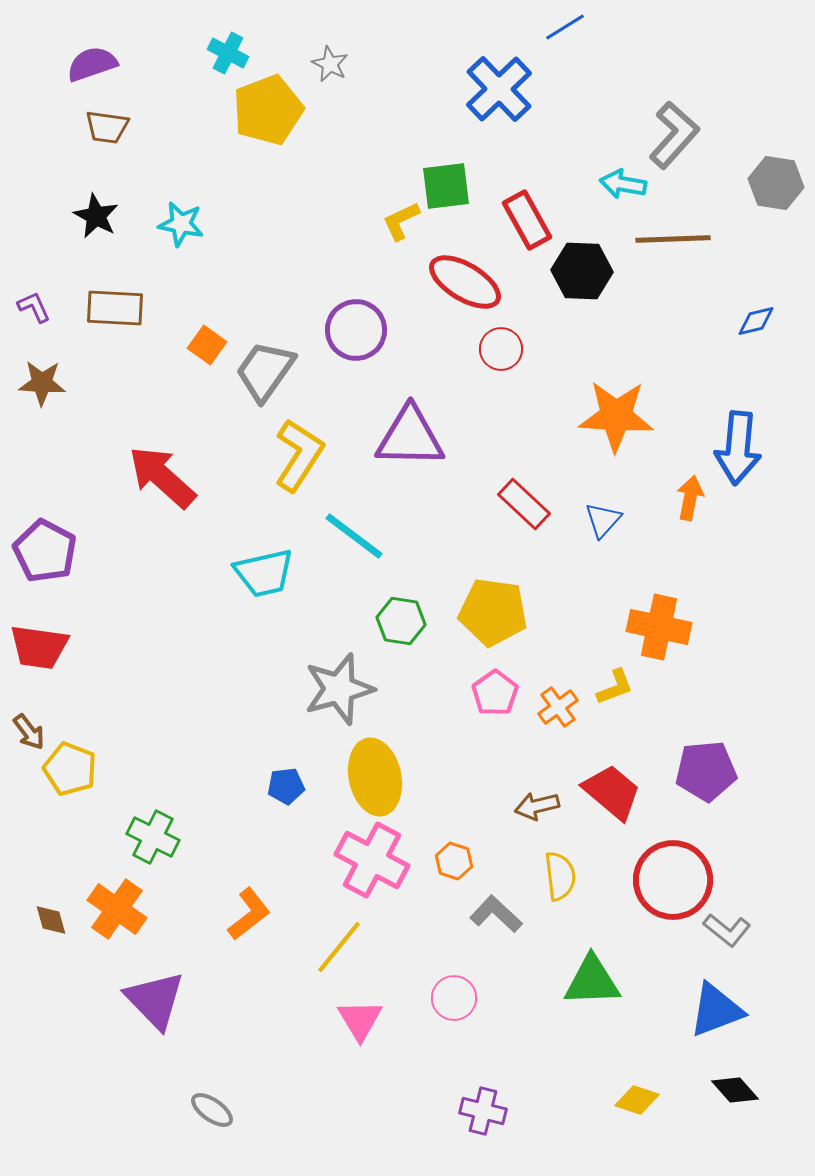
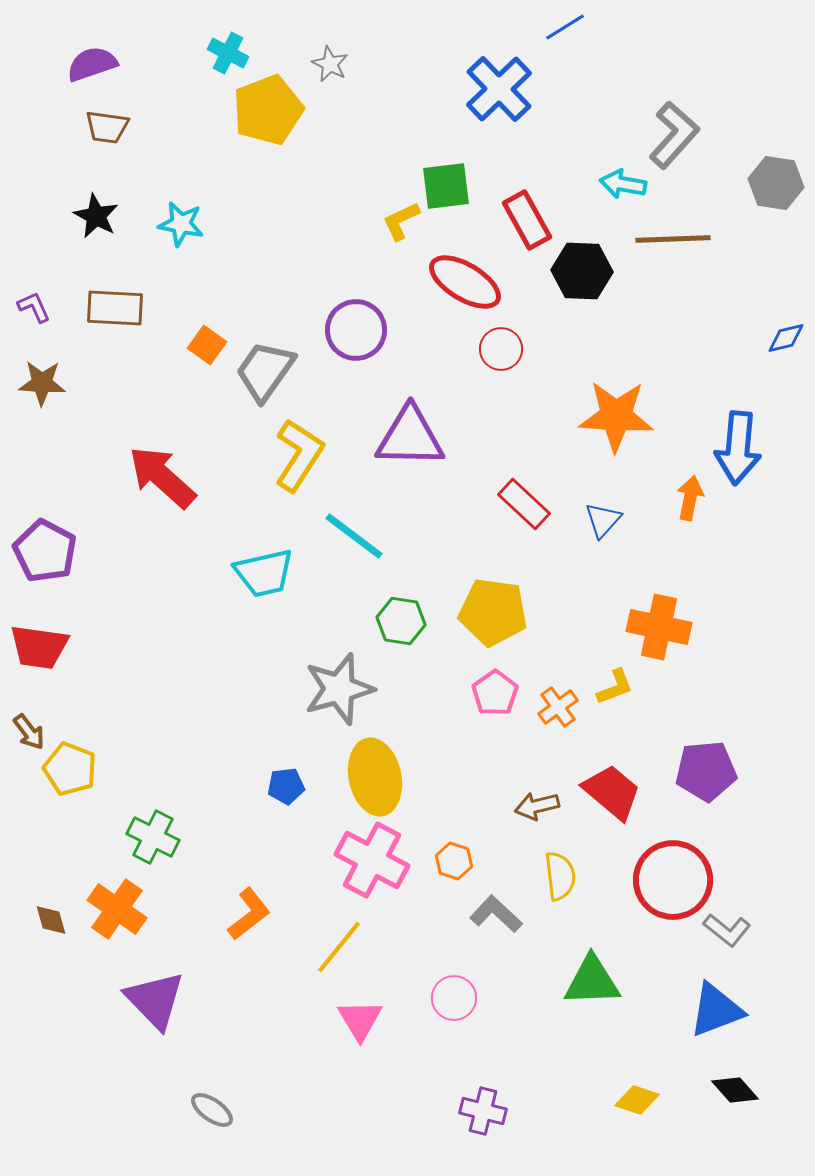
blue diamond at (756, 321): moved 30 px right, 17 px down
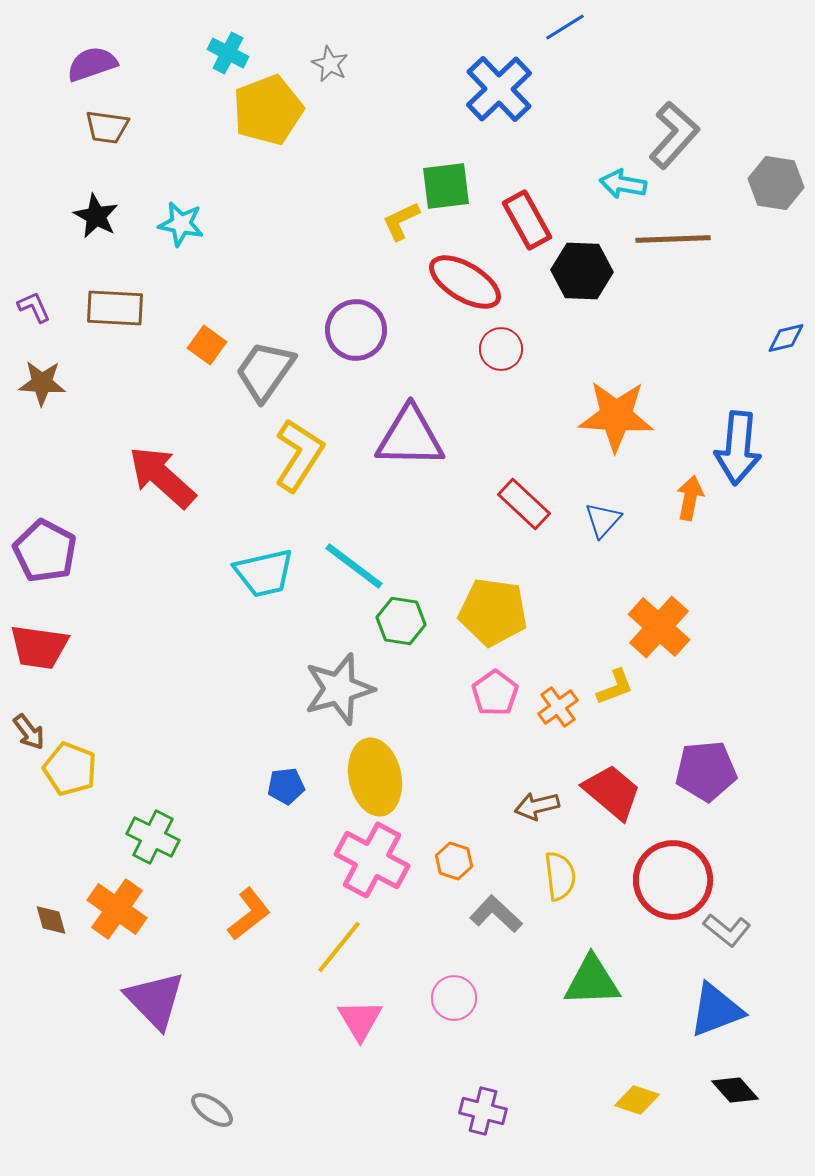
cyan line at (354, 536): moved 30 px down
orange cross at (659, 627): rotated 30 degrees clockwise
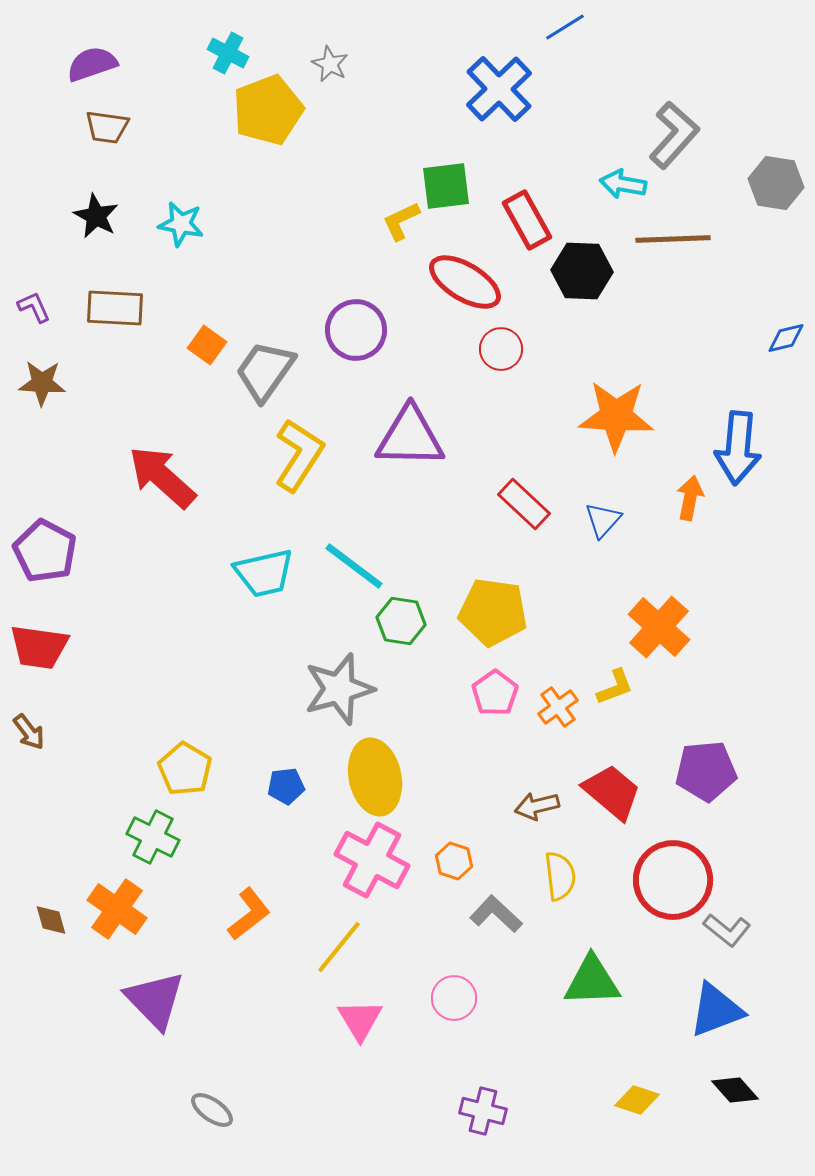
yellow pentagon at (70, 769): moved 115 px right; rotated 10 degrees clockwise
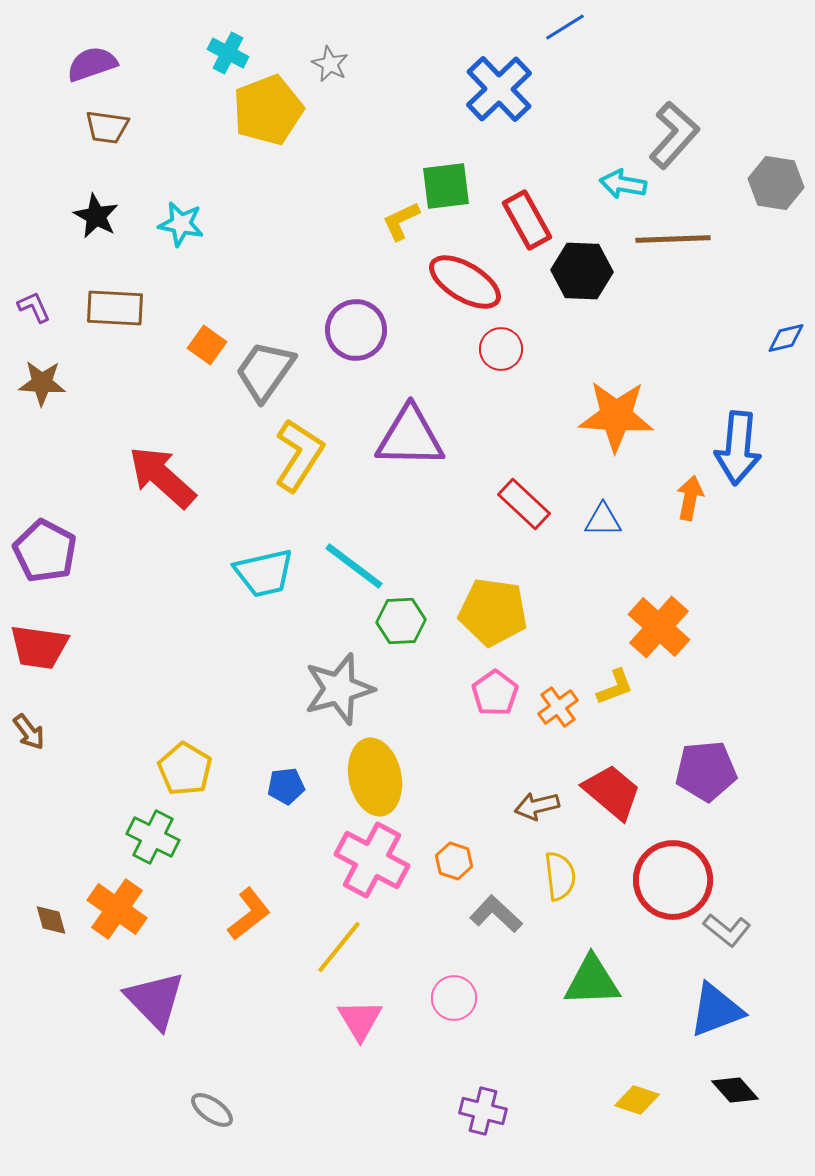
blue triangle at (603, 520): rotated 48 degrees clockwise
green hexagon at (401, 621): rotated 12 degrees counterclockwise
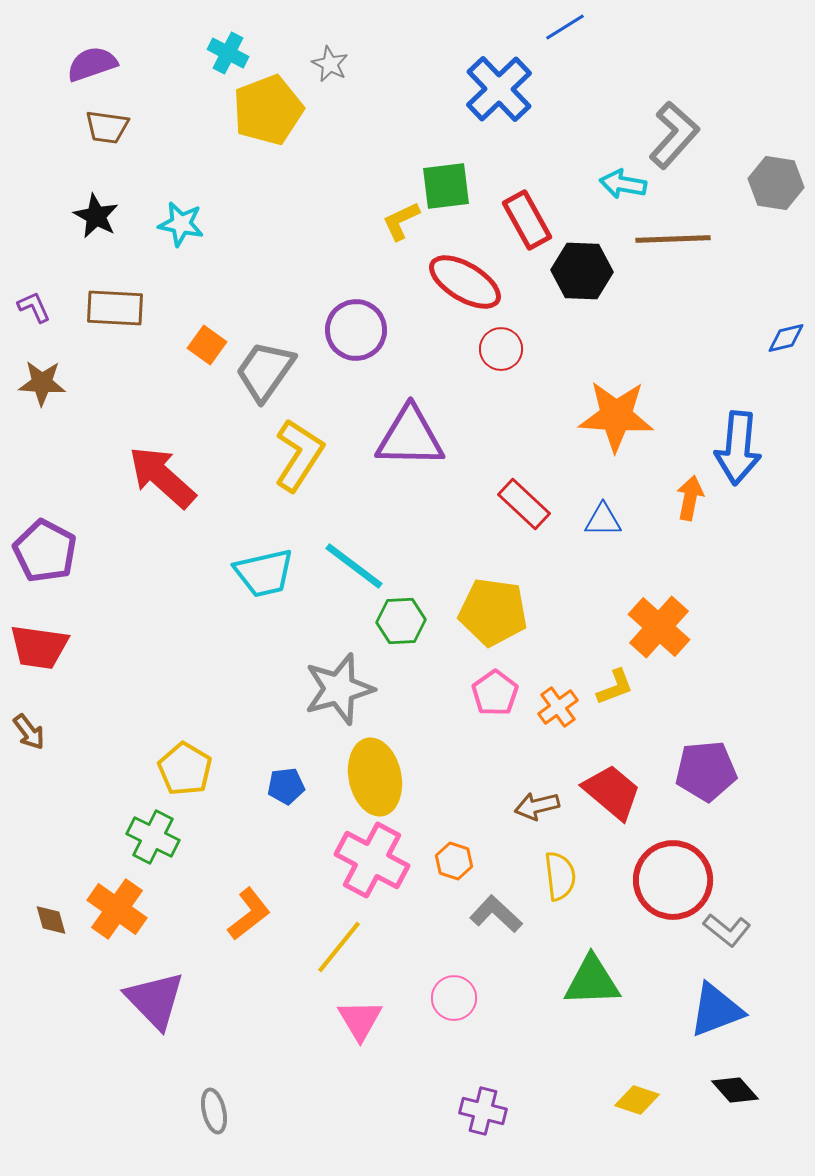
gray ellipse at (212, 1110): moved 2 px right, 1 px down; rotated 42 degrees clockwise
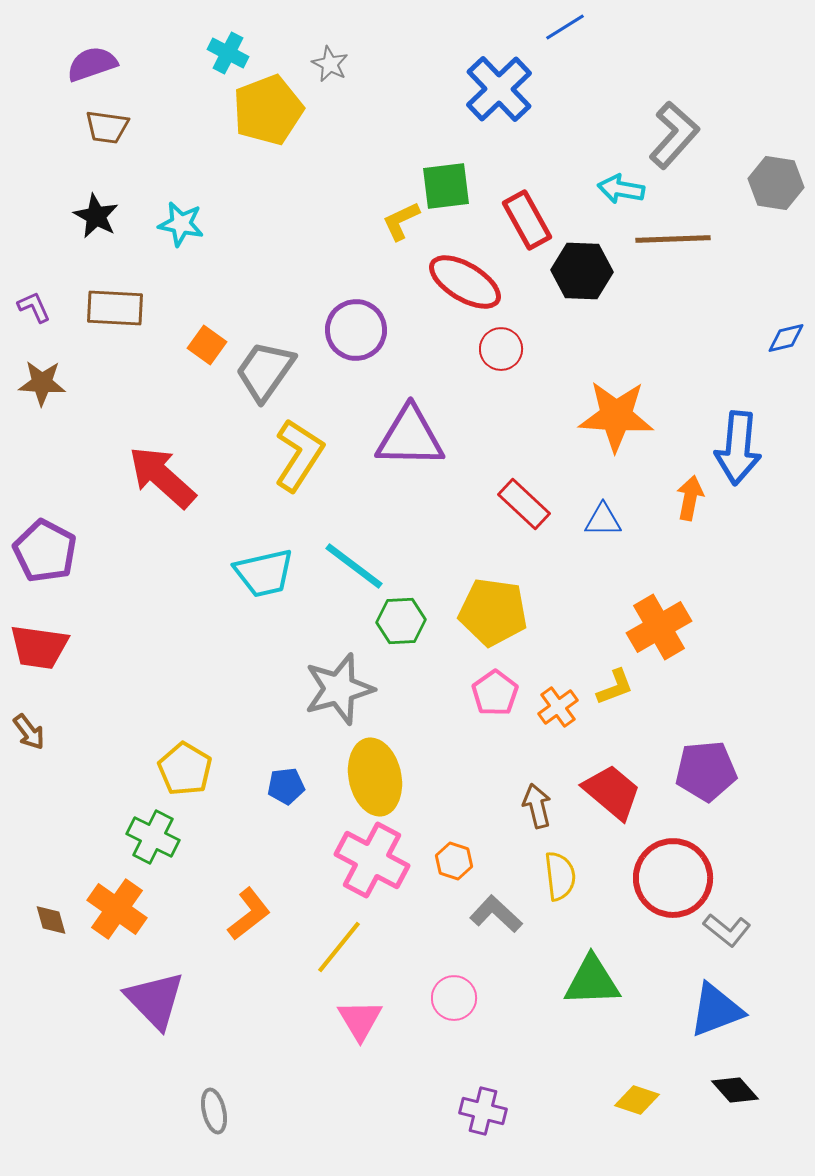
cyan arrow at (623, 184): moved 2 px left, 5 px down
orange cross at (659, 627): rotated 18 degrees clockwise
brown arrow at (537, 806): rotated 90 degrees clockwise
red circle at (673, 880): moved 2 px up
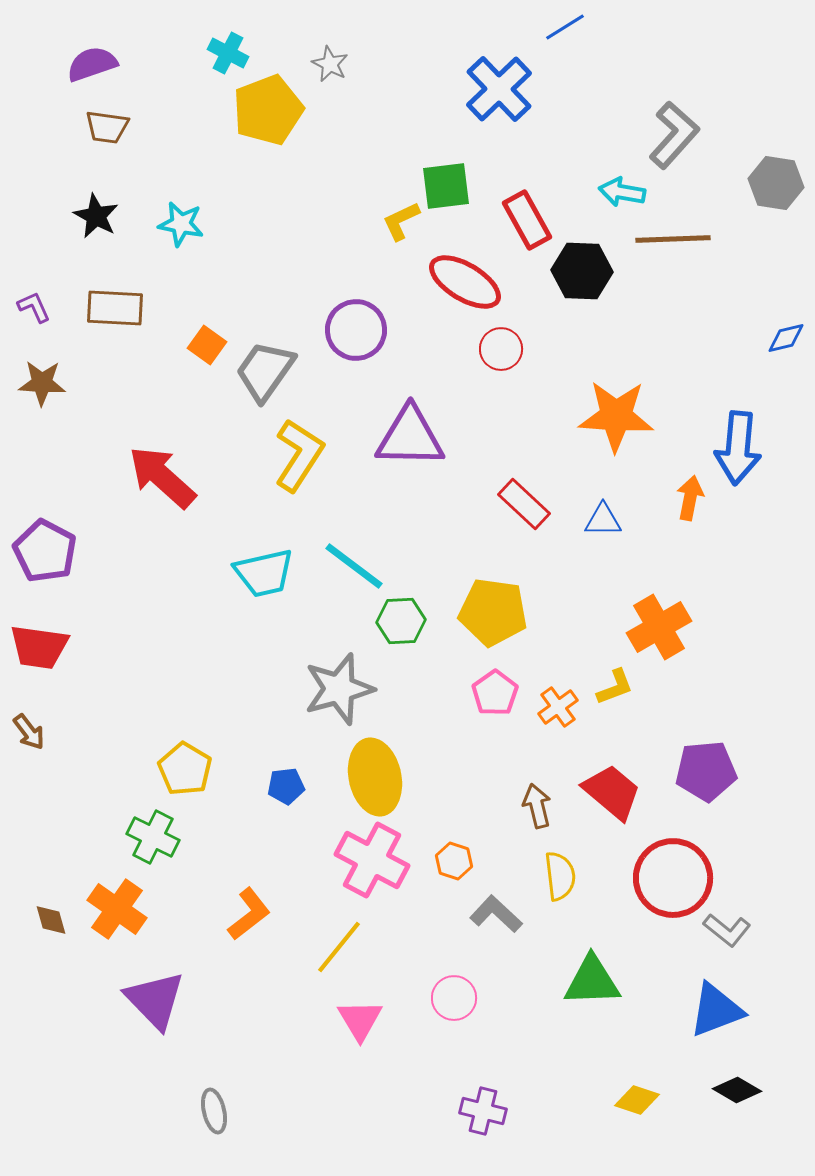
cyan arrow at (621, 189): moved 1 px right, 3 px down
black diamond at (735, 1090): moved 2 px right; rotated 18 degrees counterclockwise
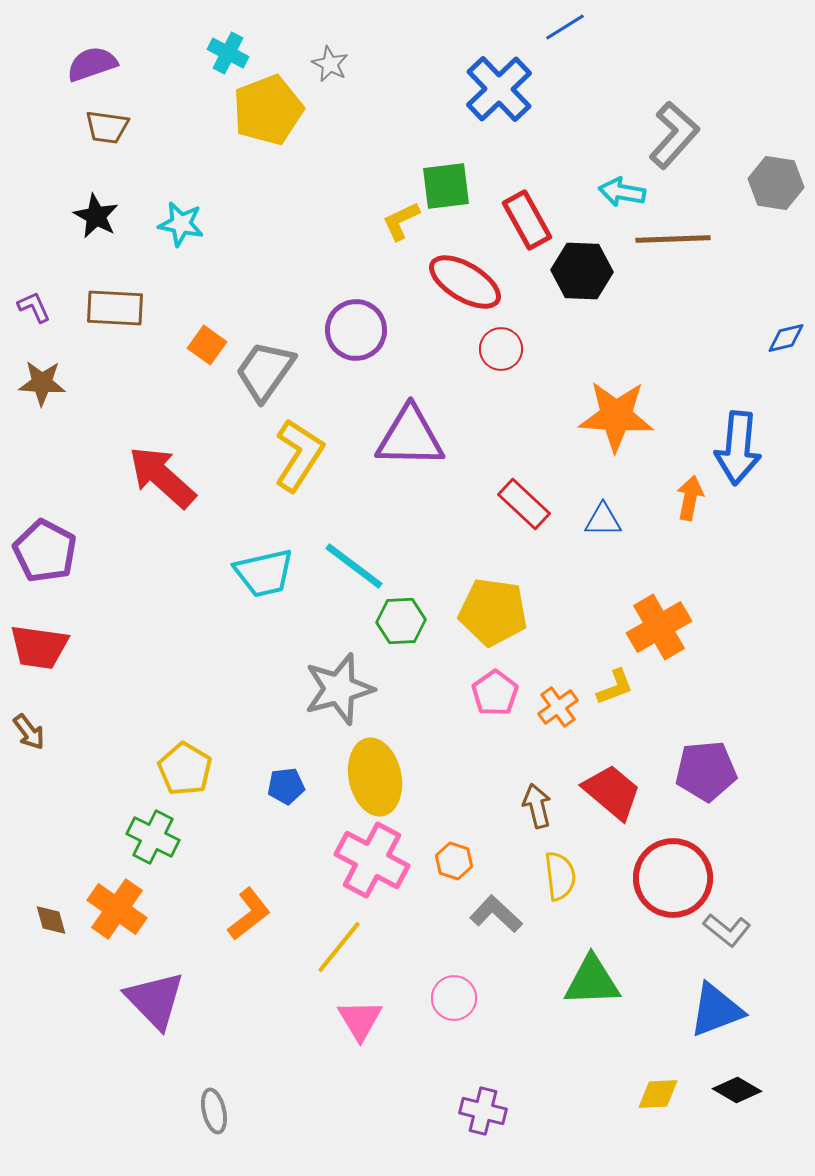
yellow diamond at (637, 1100): moved 21 px right, 6 px up; rotated 21 degrees counterclockwise
